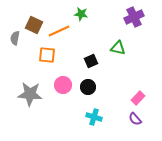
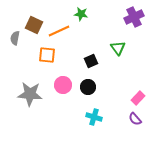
green triangle: rotated 42 degrees clockwise
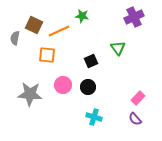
green star: moved 1 px right, 2 px down
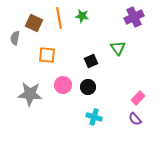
brown square: moved 2 px up
orange line: moved 13 px up; rotated 75 degrees counterclockwise
